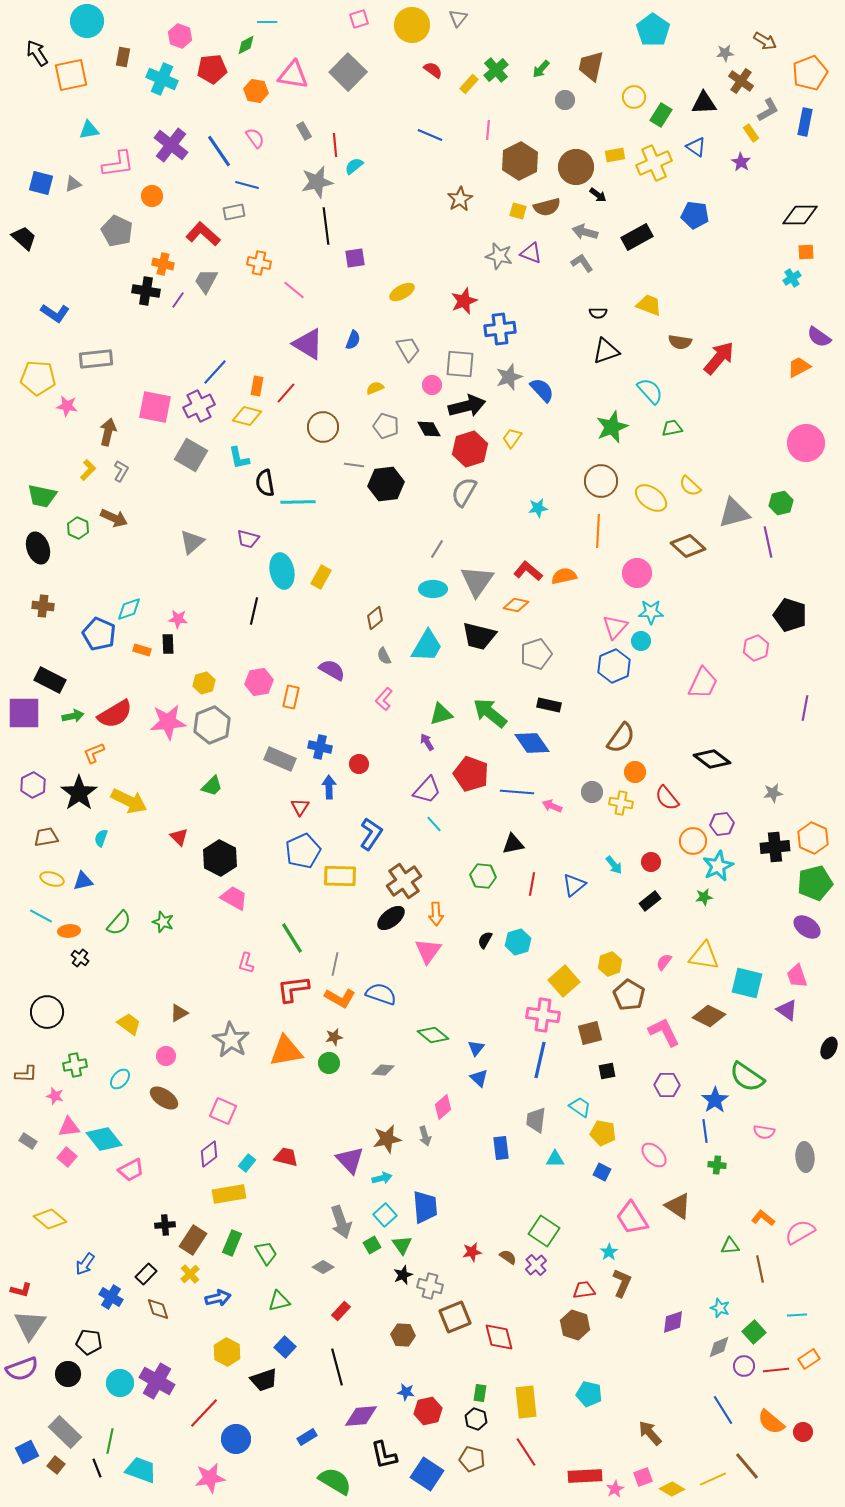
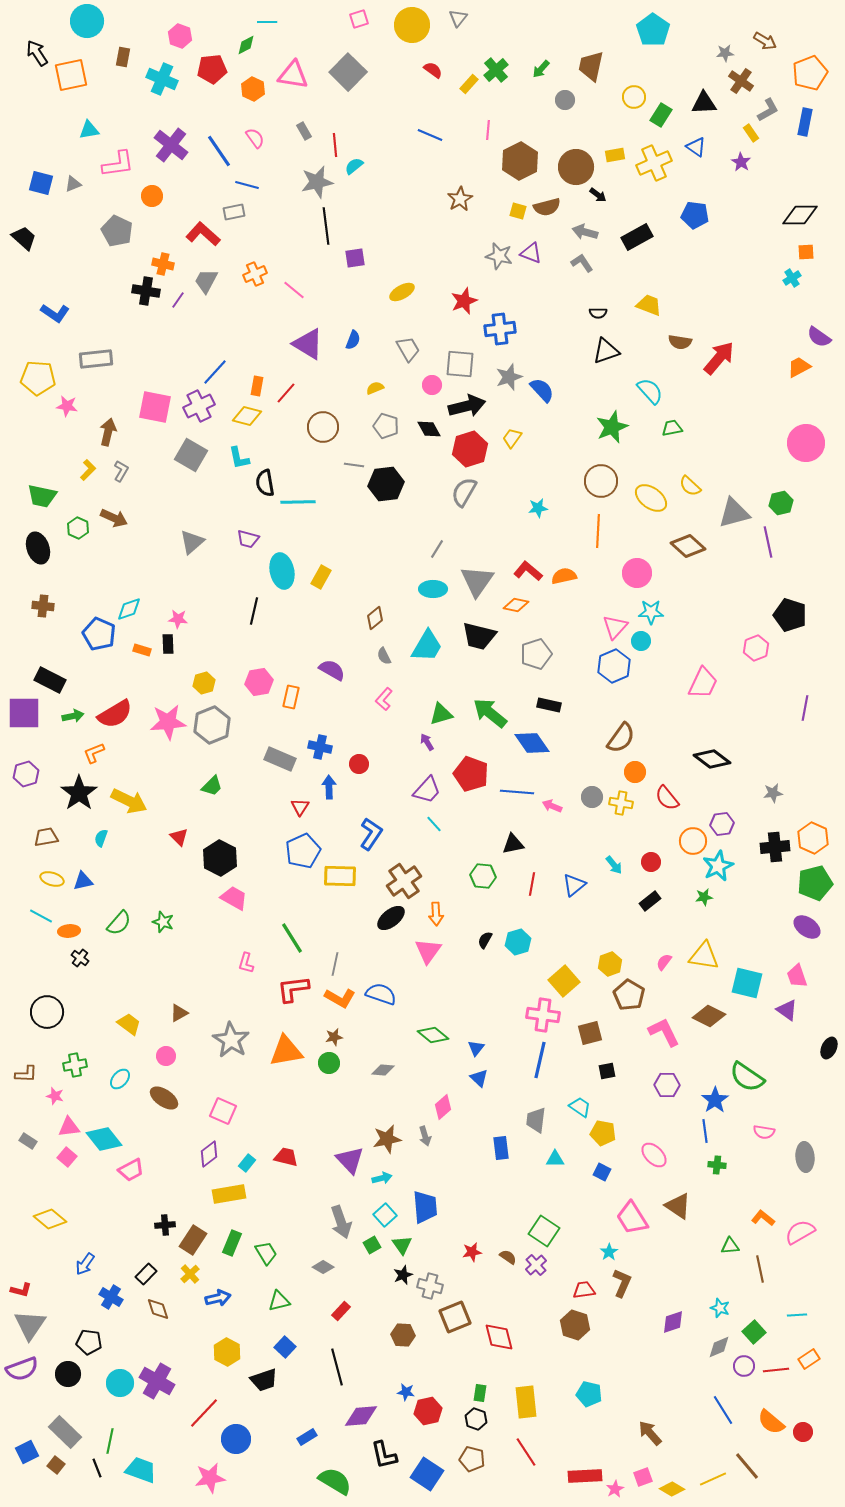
orange hexagon at (256, 91): moved 3 px left, 2 px up; rotated 15 degrees clockwise
orange cross at (259, 263): moved 4 px left, 11 px down; rotated 35 degrees counterclockwise
purple hexagon at (33, 785): moved 7 px left, 11 px up; rotated 10 degrees clockwise
gray circle at (592, 792): moved 5 px down
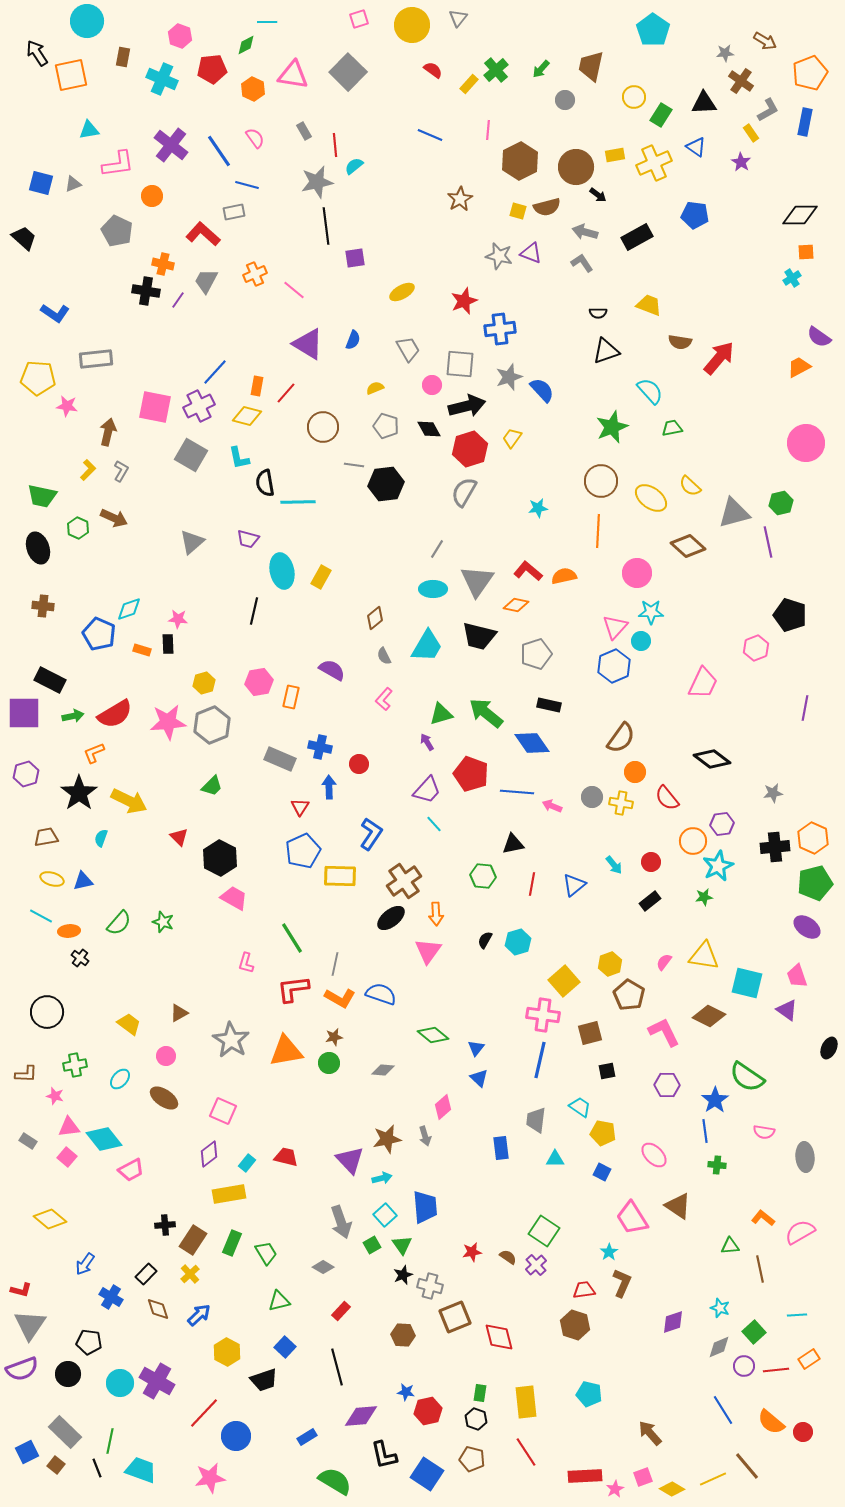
green arrow at (490, 713): moved 4 px left
blue arrow at (218, 1298): moved 19 px left, 17 px down; rotated 30 degrees counterclockwise
blue circle at (236, 1439): moved 3 px up
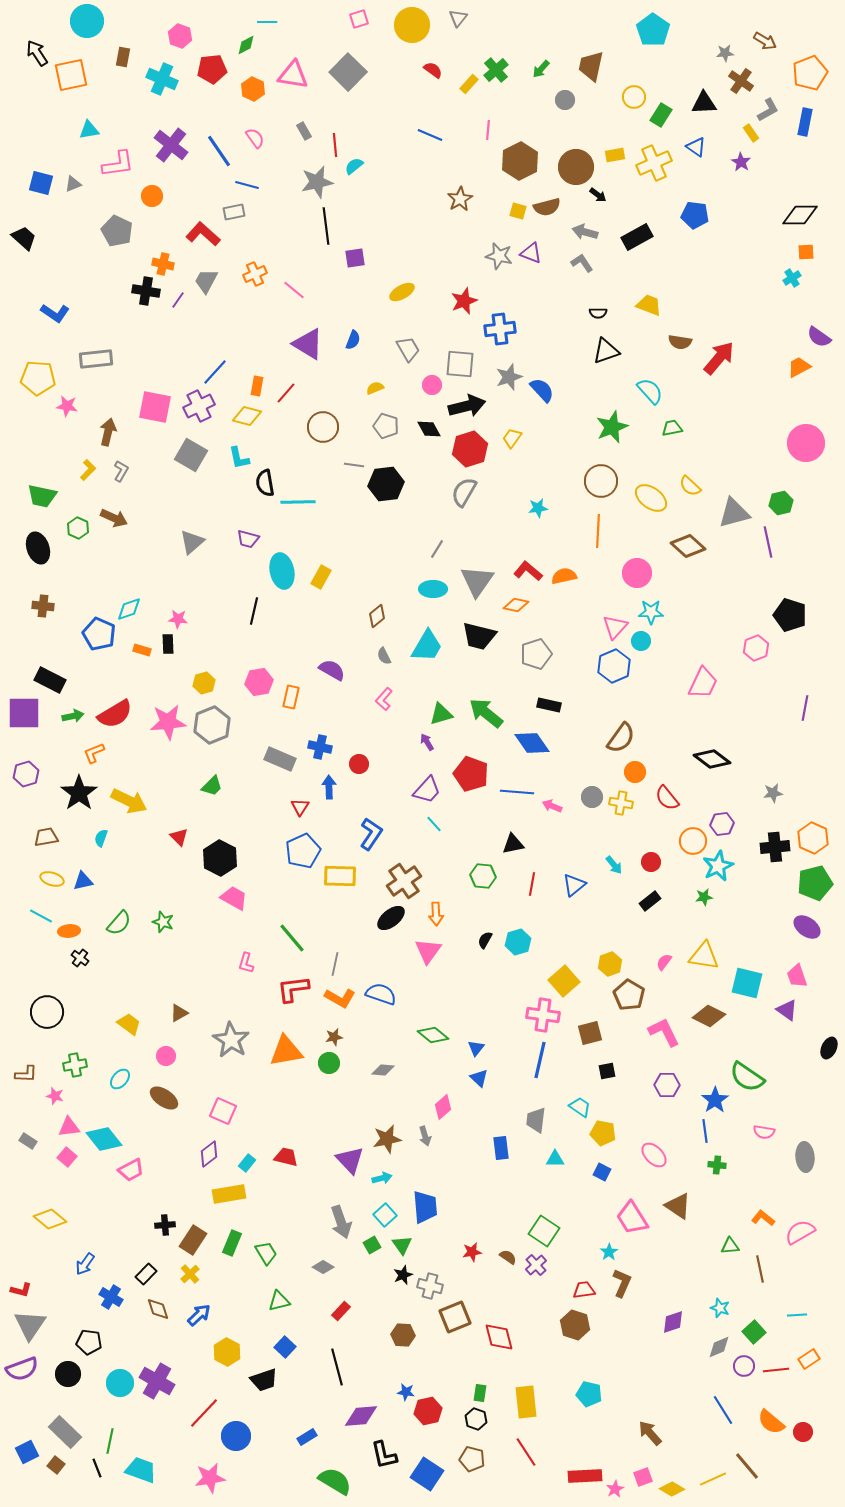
brown diamond at (375, 618): moved 2 px right, 2 px up
green line at (292, 938): rotated 8 degrees counterclockwise
